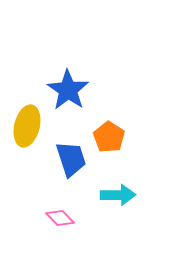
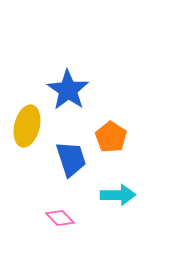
orange pentagon: moved 2 px right
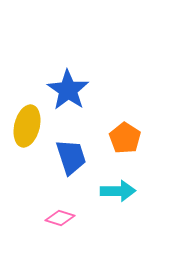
orange pentagon: moved 14 px right, 1 px down
blue trapezoid: moved 2 px up
cyan arrow: moved 4 px up
pink diamond: rotated 28 degrees counterclockwise
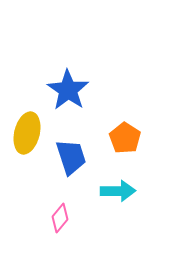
yellow ellipse: moved 7 px down
pink diamond: rotated 68 degrees counterclockwise
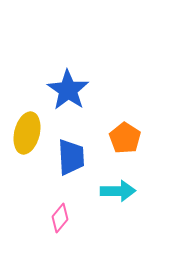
blue trapezoid: rotated 15 degrees clockwise
